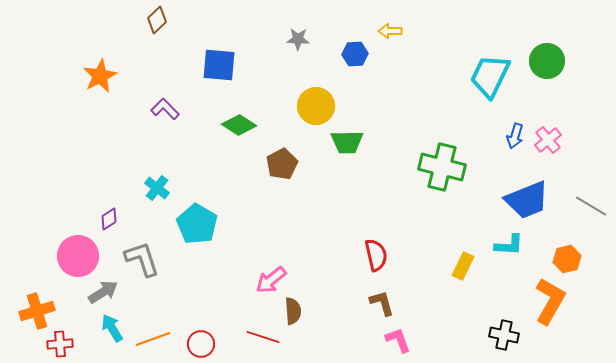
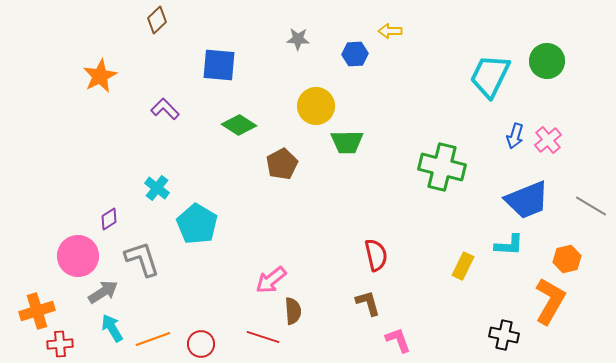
brown L-shape: moved 14 px left
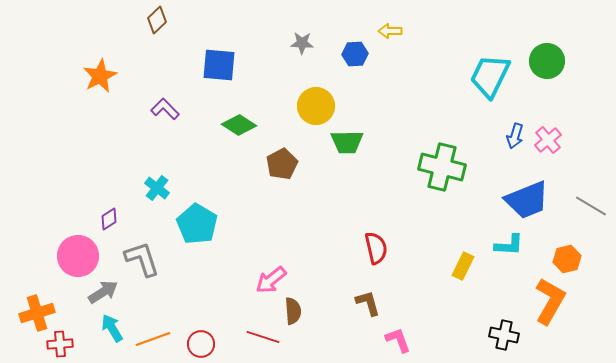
gray star: moved 4 px right, 4 px down
red semicircle: moved 7 px up
orange cross: moved 2 px down
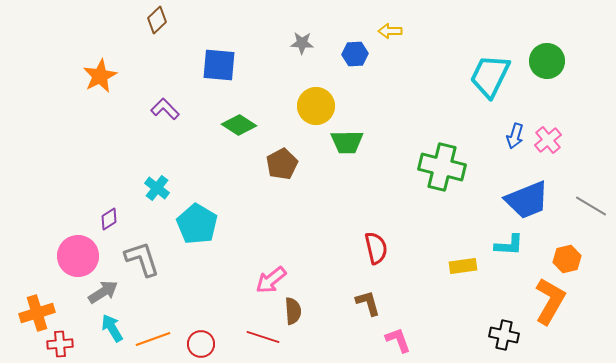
yellow rectangle: rotated 56 degrees clockwise
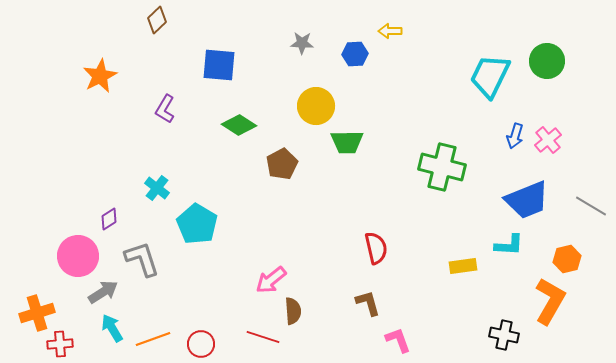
purple L-shape: rotated 104 degrees counterclockwise
